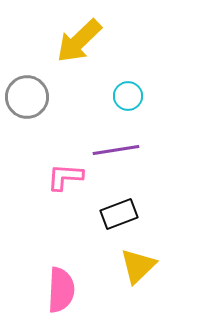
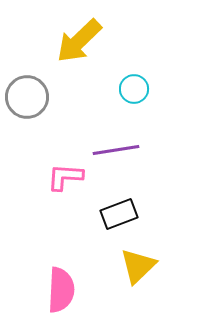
cyan circle: moved 6 px right, 7 px up
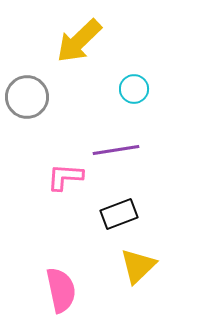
pink semicircle: rotated 15 degrees counterclockwise
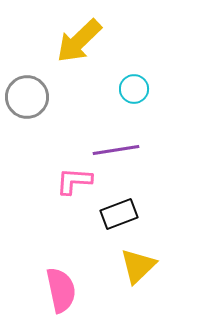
pink L-shape: moved 9 px right, 4 px down
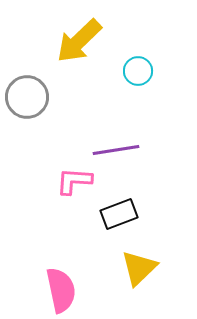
cyan circle: moved 4 px right, 18 px up
yellow triangle: moved 1 px right, 2 px down
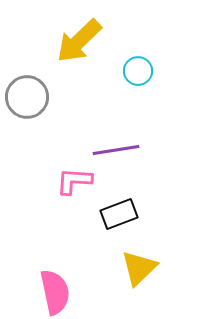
pink semicircle: moved 6 px left, 2 px down
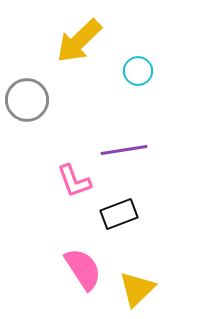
gray circle: moved 3 px down
purple line: moved 8 px right
pink L-shape: rotated 114 degrees counterclockwise
yellow triangle: moved 2 px left, 21 px down
pink semicircle: moved 28 px right, 23 px up; rotated 21 degrees counterclockwise
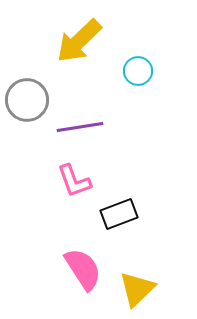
purple line: moved 44 px left, 23 px up
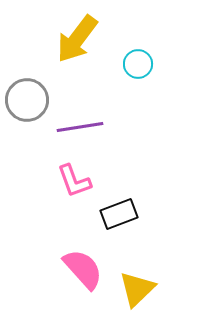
yellow arrow: moved 2 px left, 2 px up; rotated 9 degrees counterclockwise
cyan circle: moved 7 px up
pink semicircle: rotated 9 degrees counterclockwise
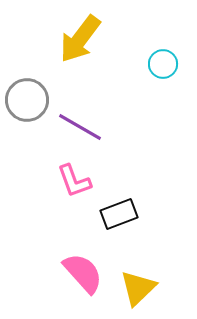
yellow arrow: moved 3 px right
cyan circle: moved 25 px right
purple line: rotated 39 degrees clockwise
pink semicircle: moved 4 px down
yellow triangle: moved 1 px right, 1 px up
